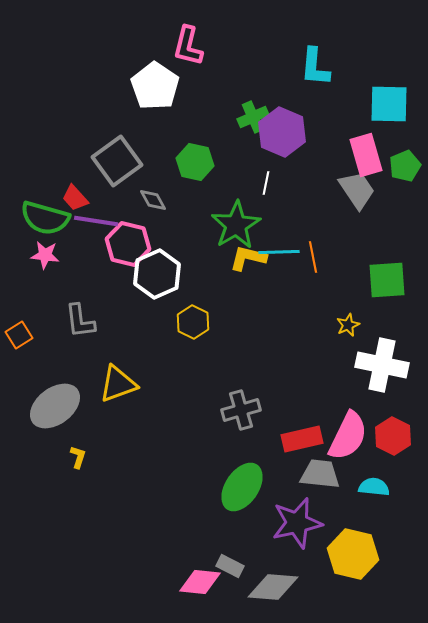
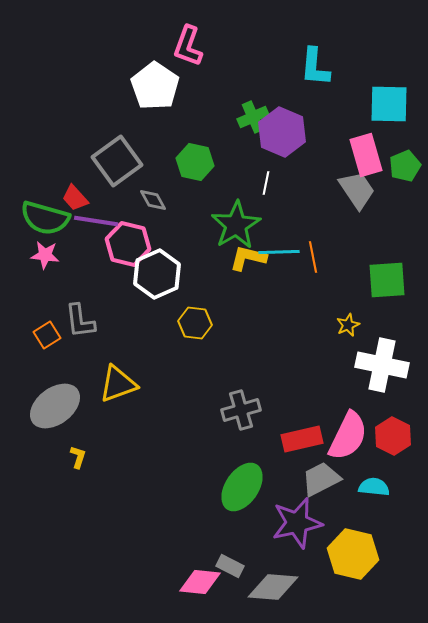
pink L-shape at (188, 46): rotated 6 degrees clockwise
yellow hexagon at (193, 322): moved 2 px right, 1 px down; rotated 20 degrees counterclockwise
orange square at (19, 335): moved 28 px right
gray trapezoid at (320, 474): moved 1 px right, 5 px down; rotated 33 degrees counterclockwise
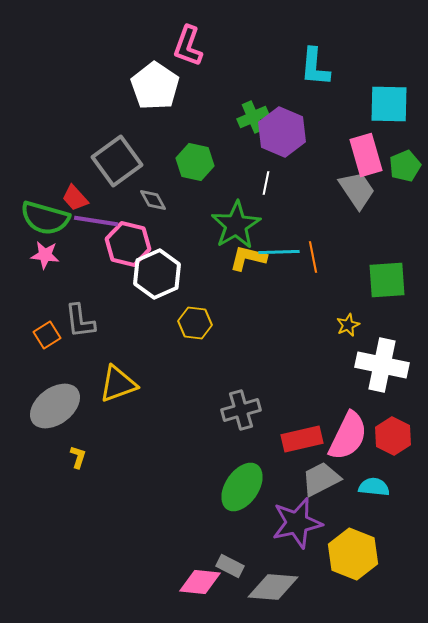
yellow hexagon at (353, 554): rotated 9 degrees clockwise
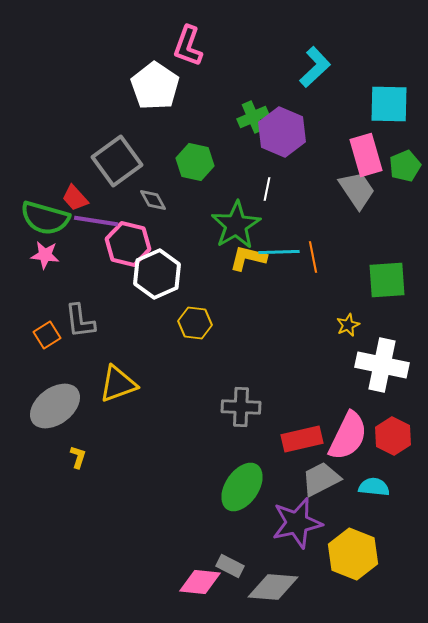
cyan L-shape at (315, 67): rotated 138 degrees counterclockwise
white line at (266, 183): moved 1 px right, 6 px down
gray cross at (241, 410): moved 3 px up; rotated 18 degrees clockwise
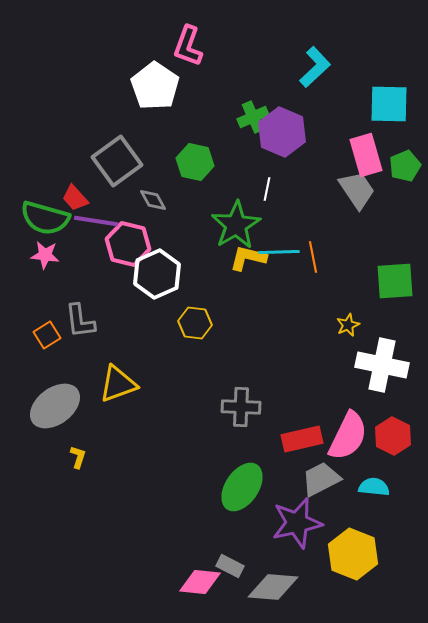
green square at (387, 280): moved 8 px right, 1 px down
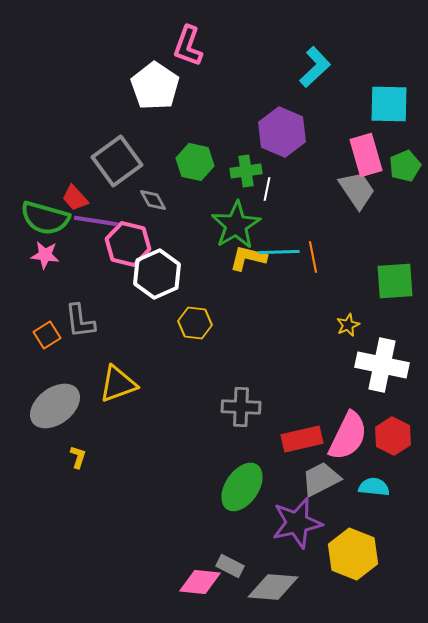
green cross at (253, 117): moved 7 px left, 54 px down; rotated 16 degrees clockwise
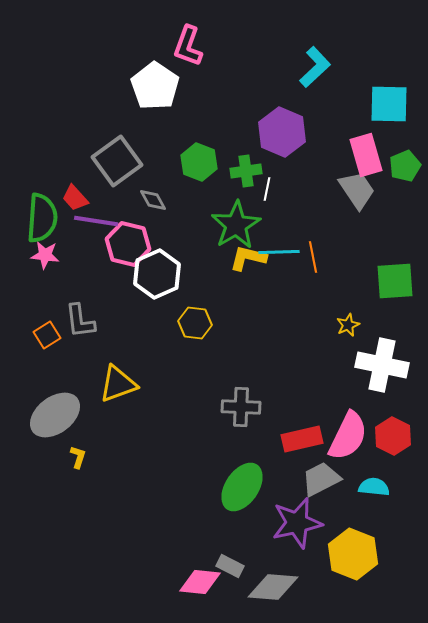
green hexagon at (195, 162): moved 4 px right; rotated 9 degrees clockwise
green semicircle at (45, 218): moved 3 px left; rotated 102 degrees counterclockwise
gray ellipse at (55, 406): moved 9 px down
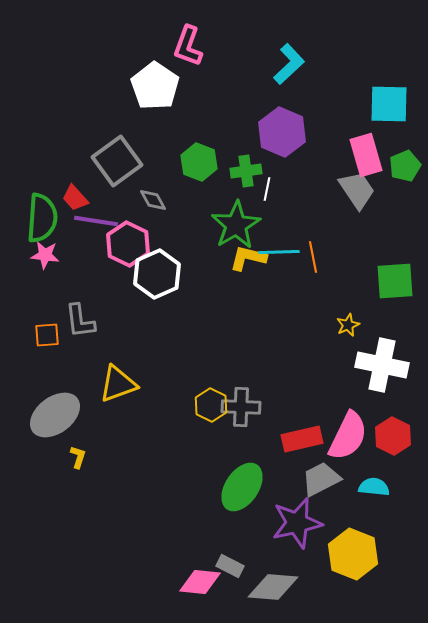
cyan L-shape at (315, 67): moved 26 px left, 3 px up
pink hexagon at (128, 244): rotated 12 degrees clockwise
yellow hexagon at (195, 323): moved 16 px right, 82 px down; rotated 20 degrees clockwise
orange square at (47, 335): rotated 28 degrees clockwise
